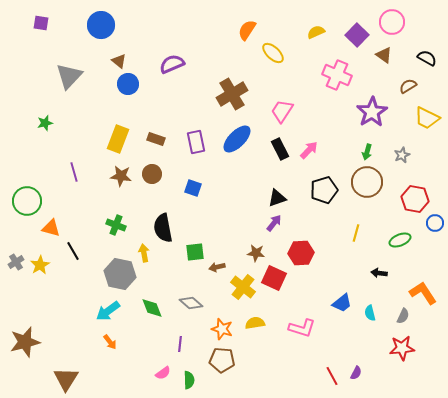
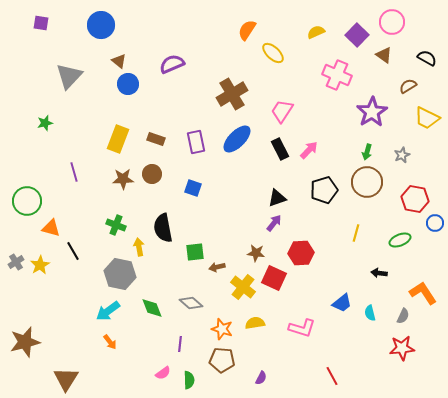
brown star at (121, 176): moved 2 px right, 3 px down; rotated 10 degrees counterclockwise
yellow arrow at (144, 253): moved 5 px left, 6 px up
purple semicircle at (356, 373): moved 95 px left, 5 px down
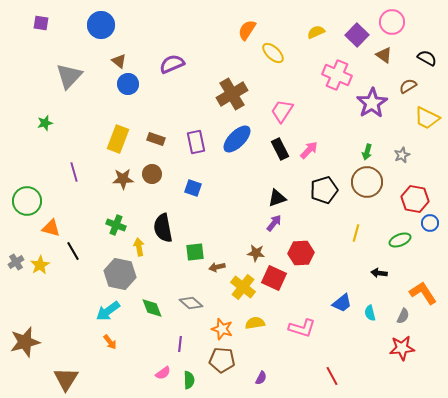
purple star at (372, 112): moved 9 px up
blue circle at (435, 223): moved 5 px left
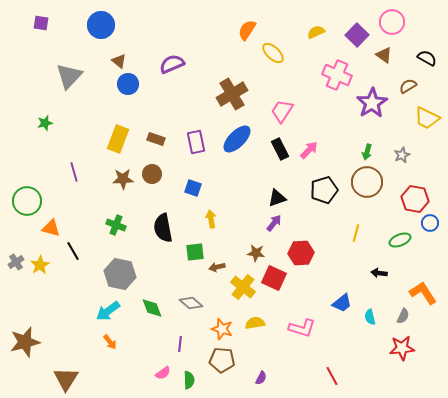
yellow arrow at (139, 247): moved 72 px right, 28 px up
cyan semicircle at (370, 313): moved 4 px down
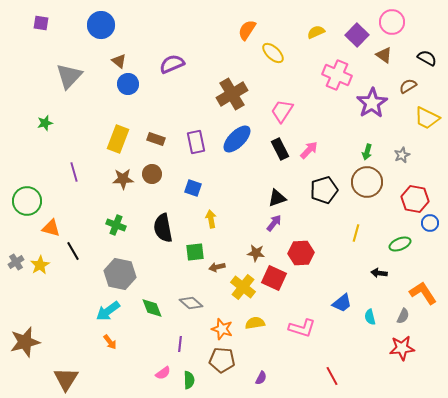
green ellipse at (400, 240): moved 4 px down
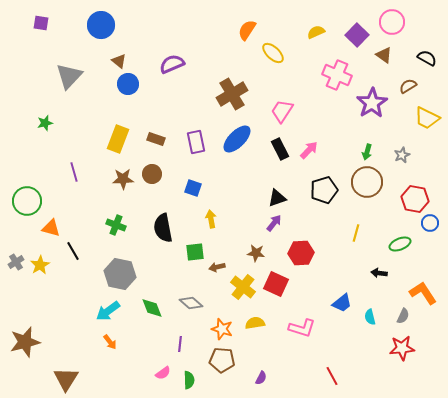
red square at (274, 278): moved 2 px right, 6 px down
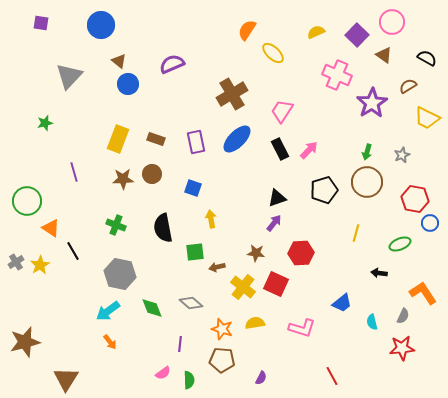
orange triangle at (51, 228): rotated 18 degrees clockwise
cyan semicircle at (370, 317): moved 2 px right, 5 px down
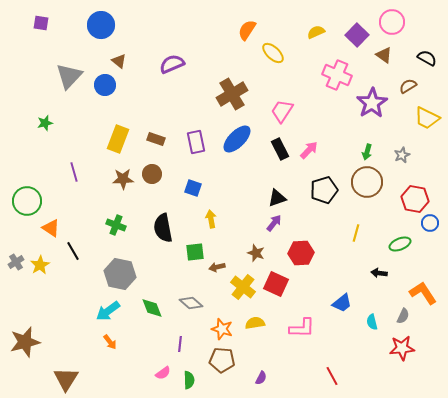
blue circle at (128, 84): moved 23 px left, 1 px down
brown star at (256, 253): rotated 12 degrees clockwise
pink L-shape at (302, 328): rotated 16 degrees counterclockwise
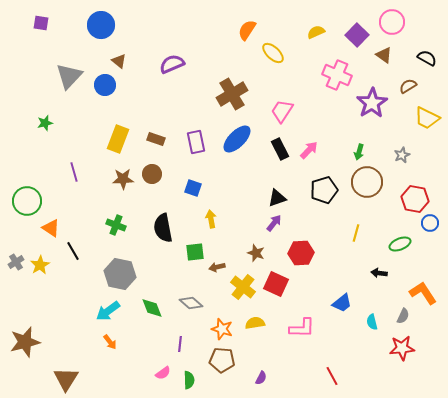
green arrow at (367, 152): moved 8 px left
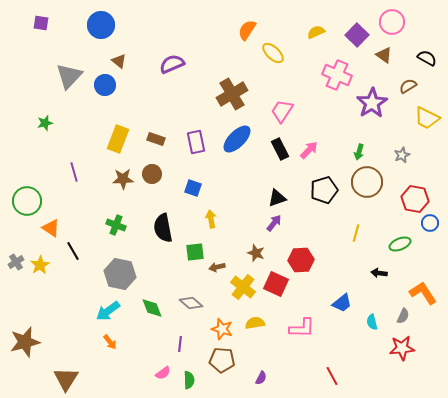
red hexagon at (301, 253): moved 7 px down
